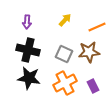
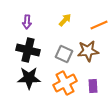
orange line: moved 2 px right, 2 px up
brown star: moved 1 px left, 1 px up
black star: rotated 10 degrees counterclockwise
purple rectangle: rotated 24 degrees clockwise
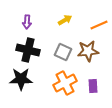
yellow arrow: rotated 16 degrees clockwise
gray square: moved 1 px left, 2 px up
black star: moved 8 px left, 1 px down
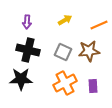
brown star: moved 1 px right
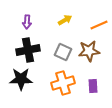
black cross: rotated 25 degrees counterclockwise
orange cross: moved 2 px left; rotated 10 degrees clockwise
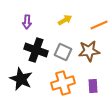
black cross: moved 8 px right; rotated 30 degrees clockwise
black star: rotated 25 degrees clockwise
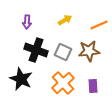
orange cross: rotated 25 degrees counterclockwise
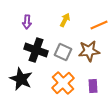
yellow arrow: rotated 32 degrees counterclockwise
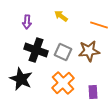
yellow arrow: moved 4 px left, 4 px up; rotated 80 degrees counterclockwise
orange line: rotated 42 degrees clockwise
purple rectangle: moved 6 px down
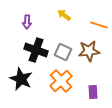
yellow arrow: moved 3 px right, 1 px up
orange cross: moved 2 px left, 2 px up
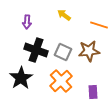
black star: moved 1 px up; rotated 15 degrees clockwise
